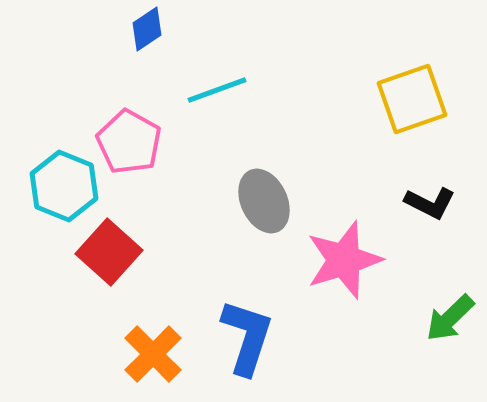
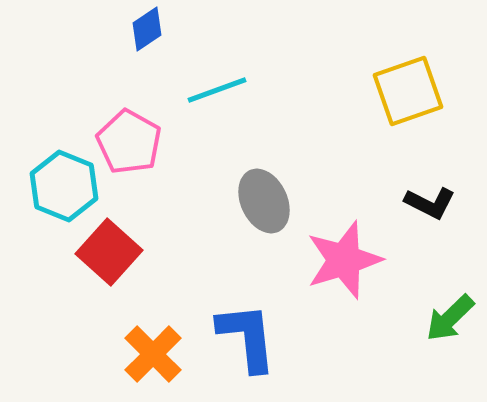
yellow square: moved 4 px left, 8 px up
blue L-shape: rotated 24 degrees counterclockwise
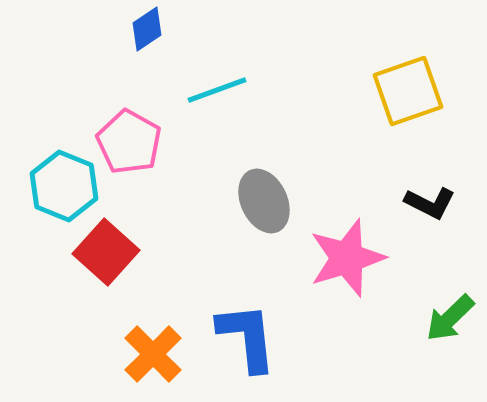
red square: moved 3 px left
pink star: moved 3 px right, 2 px up
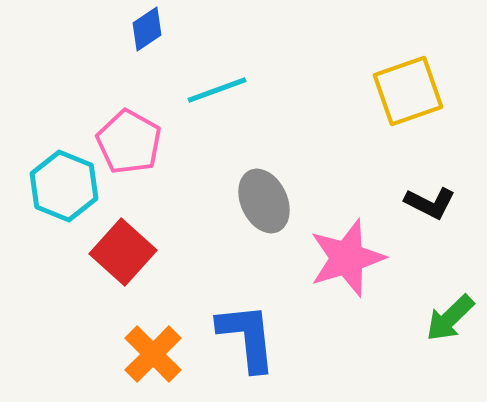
red square: moved 17 px right
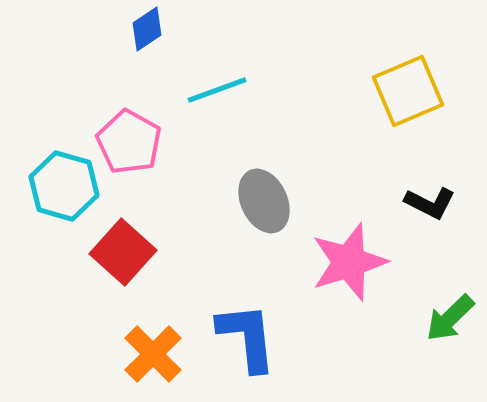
yellow square: rotated 4 degrees counterclockwise
cyan hexagon: rotated 6 degrees counterclockwise
pink star: moved 2 px right, 4 px down
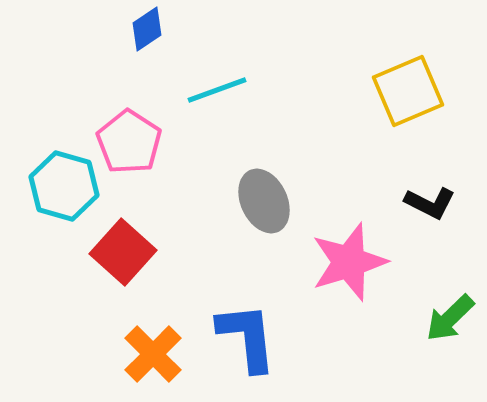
pink pentagon: rotated 4 degrees clockwise
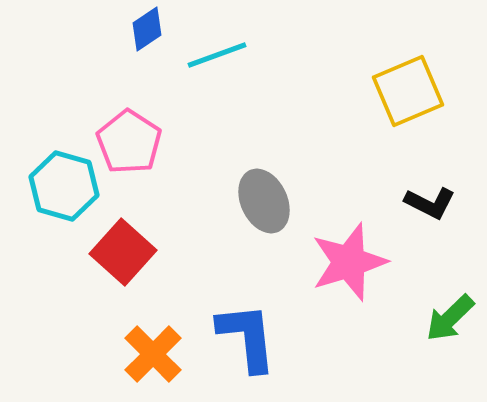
cyan line: moved 35 px up
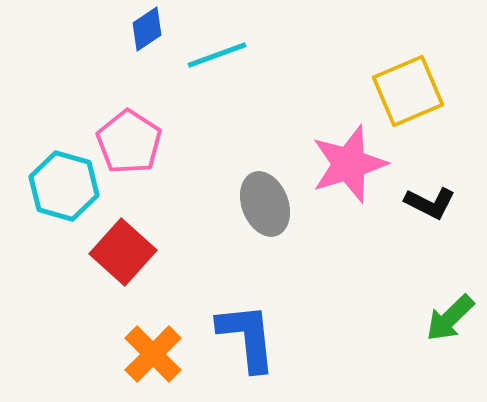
gray ellipse: moved 1 px right, 3 px down; rotated 4 degrees clockwise
pink star: moved 98 px up
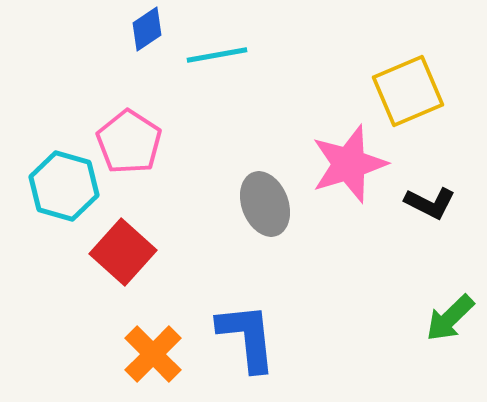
cyan line: rotated 10 degrees clockwise
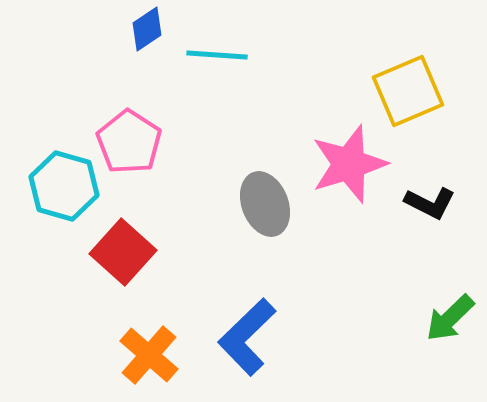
cyan line: rotated 14 degrees clockwise
blue L-shape: rotated 128 degrees counterclockwise
orange cross: moved 4 px left, 1 px down; rotated 4 degrees counterclockwise
